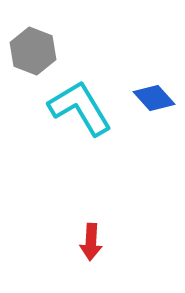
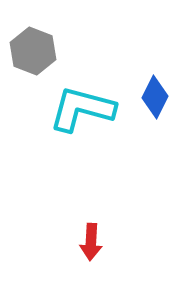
blue diamond: moved 1 px right, 1 px up; rotated 69 degrees clockwise
cyan L-shape: moved 2 px right, 1 px down; rotated 44 degrees counterclockwise
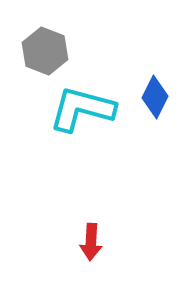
gray hexagon: moved 12 px right
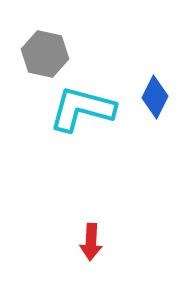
gray hexagon: moved 3 px down; rotated 9 degrees counterclockwise
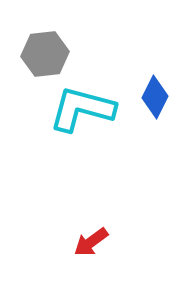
gray hexagon: rotated 18 degrees counterclockwise
red arrow: rotated 51 degrees clockwise
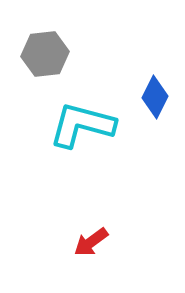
cyan L-shape: moved 16 px down
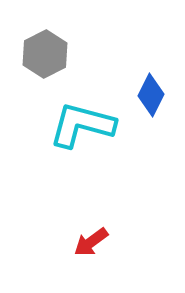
gray hexagon: rotated 21 degrees counterclockwise
blue diamond: moved 4 px left, 2 px up
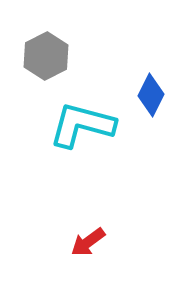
gray hexagon: moved 1 px right, 2 px down
red arrow: moved 3 px left
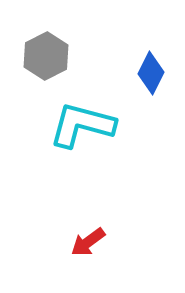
blue diamond: moved 22 px up
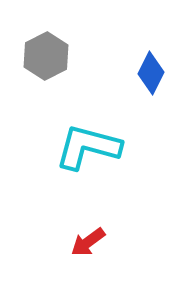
cyan L-shape: moved 6 px right, 22 px down
